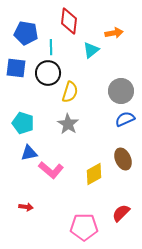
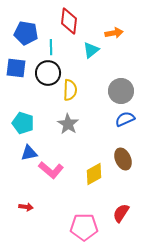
yellow semicircle: moved 2 px up; rotated 15 degrees counterclockwise
red semicircle: rotated 12 degrees counterclockwise
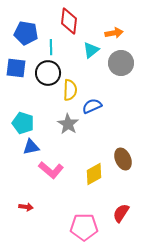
gray circle: moved 28 px up
blue semicircle: moved 33 px left, 13 px up
blue triangle: moved 2 px right, 6 px up
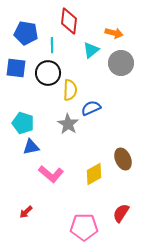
orange arrow: rotated 24 degrees clockwise
cyan line: moved 1 px right, 2 px up
blue semicircle: moved 1 px left, 2 px down
pink L-shape: moved 4 px down
red arrow: moved 5 px down; rotated 128 degrees clockwise
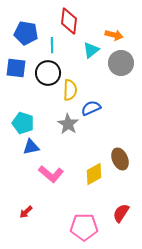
orange arrow: moved 2 px down
brown ellipse: moved 3 px left
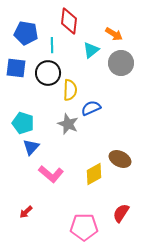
orange arrow: moved 1 px up; rotated 18 degrees clockwise
gray star: rotated 10 degrees counterclockwise
blue triangle: rotated 36 degrees counterclockwise
brown ellipse: rotated 40 degrees counterclockwise
